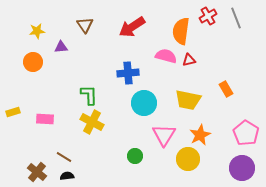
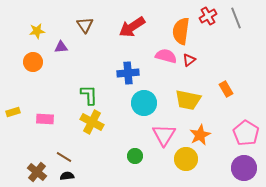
red triangle: rotated 24 degrees counterclockwise
yellow circle: moved 2 px left
purple circle: moved 2 px right
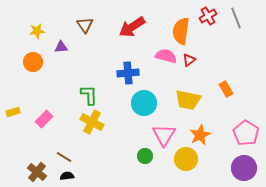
pink rectangle: moved 1 px left; rotated 48 degrees counterclockwise
green circle: moved 10 px right
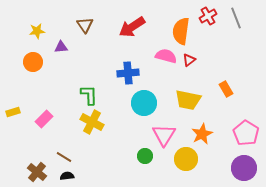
orange star: moved 2 px right, 1 px up
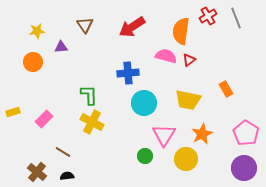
brown line: moved 1 px left, 5 px up
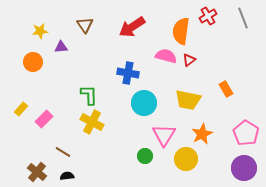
gray line: moved 7 px right
yellow star: moved 3 px right
blue cross: rotated 15 degrees clockwise
yellow rectangle: moved 8 px right, 3 px up; rotated 32 degrees counterclockwise
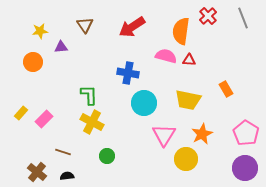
red cross: rotated 12 degrees counterclockwise
red triangle: rotated 40 degrees clockwise
yellow rectangle: moved 4 px down
brown line: rotated 14 degrees counterclockwise
green circle: moved 38 px left
purple circle: moved 1 px right
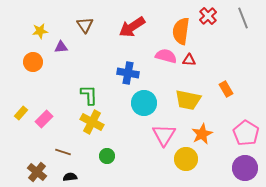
black semicircle: moved 3 px right, 1 px down
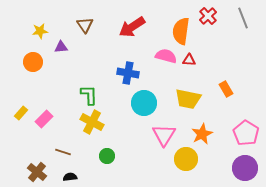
yellow trapezoid: moved 1 px up
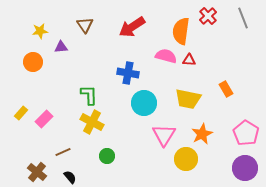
brown line: rotated 42 degrees counterclockwise
black semicircle: rotated 56 degrees clockwise
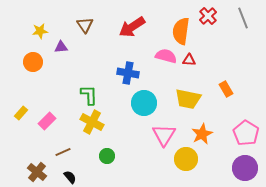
pink rectangle: moved 3 px right, 2 px down
